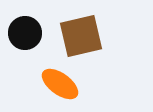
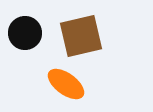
orange ellipse: moved 6 px right
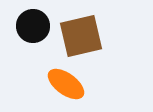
black circle: moved 8 px right, 7 px up
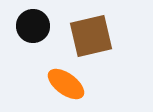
brown square: moved 10 px right
